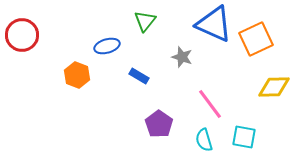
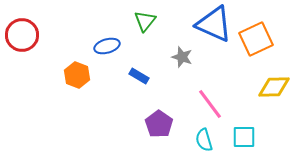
cyan square: rotated 10 degrees counterclockwise
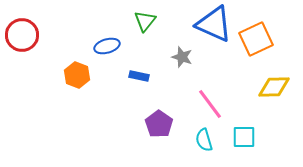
blue rectangle: rotated 18 degrees counterclockwise
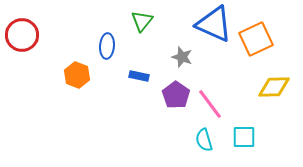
green triangle: moved 3 px left
blue ellipse: rotated 70 degrees counterclockwise
purple pentagon: moved 17 px right, 29 px up
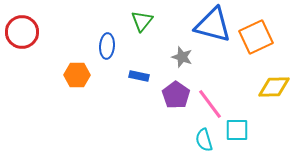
blue triangle: moved 1 px left, 1 px down; rotated 9 degrees counterclockwise
red circle: moved 3 px up
orange square: moved 2 px up
orange hexagon: rotated 20 degrees counterclockwise
cyan square: moved 7 px left, 7 px up
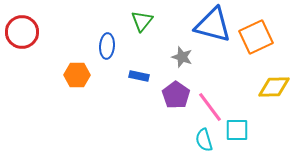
pink line: moved 3 px down
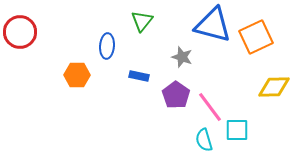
red circle: moved 2 px left
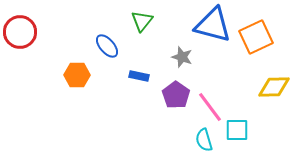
blue ellipse: rotated 45 degrees counterclockwise
